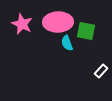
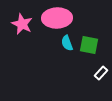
pink ellipse: moved 1 px left, 4 px up
green square: moved 3 px right, 14 px down
white rectangle: moved 2 px down
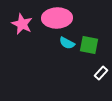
cyan semicircle: rotated 42 degrees counterclockwise
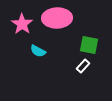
pink star: rotated 10 degrees clockwise
cyan semicircle: moved 29 px left, 8 px down
white rectangle: moved 18 px left, 7 px up
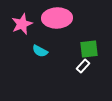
pink star: rotated 15 degrees clockwise
green square: moved 4 px down; rotated 18 degrees counterclockwise
cyan semicircle: moved 2 px right
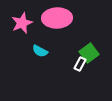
pink star: moved 1 px up
green square: moved 4 px down; rotated 30 degrees counterclockwise
white rectangle: moved 3 px left, 2 px up; rotated 16 degrees counterclockwise
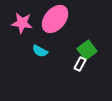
pink ellipse: moved 2 px left, 1 px down; rotated 48 degrees counterclockwise
pink star: rotated 30 degrees clockwise
green square: moved 2 px left, 3 px up
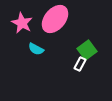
pink star: rotated 20 degrees clockwise
cyan semicircle: moved 4 px left, 2 px up
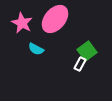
green square: moved 1 px down
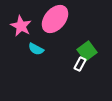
pink star: moved 1 px left, 3 px down
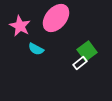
pink ellipse: moved 1 px right, 1 px up
pink star: moved 1 px left
white rectangle: moved 1 px up; rotated 24 degrees clockwise
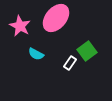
cyan semicircle: moved 5 px down
white rectangle: moved 10 px left; rotated 16 degrees counterclockwise
